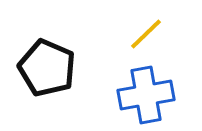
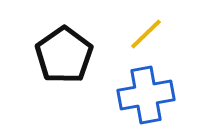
black pentagon: moved 17 px right, 13 px up; rotated 14 degrees clockwise
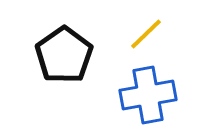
blue cross: moved 2 px right
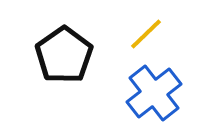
blue cross: moved 6 px right, 2 px up; rotated 28 degrees counterclockwise
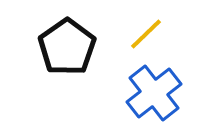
black pentagon: moved 3 px right, 8 px up
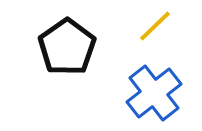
yellow line: moved 9 px right, 8 px up
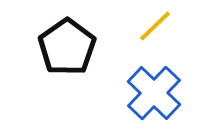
blue cross: rotated 8 degrees counterclockwise
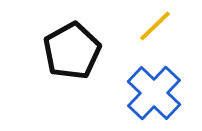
black pentagon: moved 5 px right, 4 px down; rotated 6 degrees clockwise
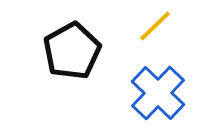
blue cross: moved 4 px right
